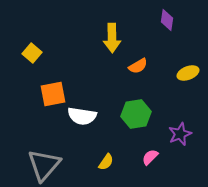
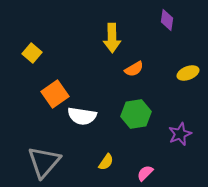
orange semicircle: moved 4 px left, 3 px down
orange square: moved 2 px right; rotated 24 degrees counterclockwise
pink semicircle: moved 5 px left, 16 px down
gray triangle: moved 3 px up
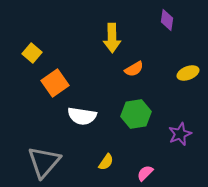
orange square: moved 11 px up
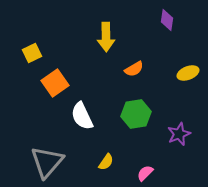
yellow arrow: moved 6 px left, 1 px up
yellow square: rotated 24 degrees clockwise
white semicircle: rotated 56 degrees clockwise
purple star: moved 1 px left
gray triangle: moved 3 px right
